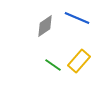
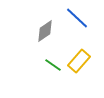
blue line: rotated 20 degrees clockwise
gray diamond: moved 5 px down
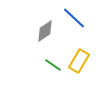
blue line: moved 3 px left
yellow rectangle: rotated 10 degrees counterclockwise
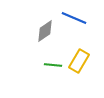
blue line: rotated 20 degrees counterclockwise
green line: rotated 30 degrees counterclockwise
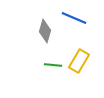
gray diamond: rotated 40 degrees counterclockwise
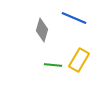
gray diamond: moved 3 px left, 1 px up
yellow rectangle: moved 1 px up
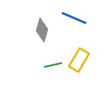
green line: rotated 18 degrees counterclockwise
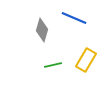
yellow rectangle: moved 7 px right
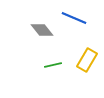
gray diamond: rotated 55 degrees counterclockwise
yellow rectangle: moved 1 px right
